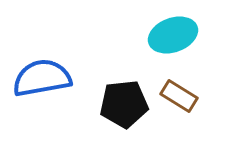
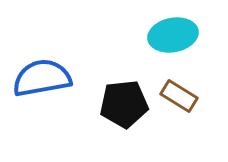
cyan ellipse: rotated 9 degrees clockwise
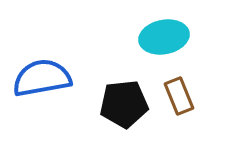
cyan ellipse: moved 9 px left, 2 px down
brown rectangle: rotated 36 degrees clockwise
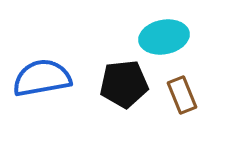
brown rectangle: moved 3 px right, 1 px up
black pentagon: moved 20 px up
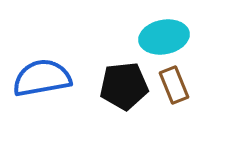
black pentagon: moved 2 px down
brown rectangle: moved 8 px left, 10 px up
